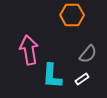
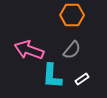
pink arrow: rotated 60 degrees counterclockwise
gray semicircle: moved 16 px left, 4 px up
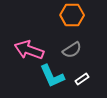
gray semicircle: rotated 18 degrees clockwise
cyan L-shape: rotated 28 degrees counterclockwise
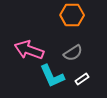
gray semicircle: moved 1 px right, 3 px down
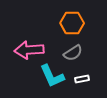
orange hexagon: moved 8 px down
pink arrow: rotated 24 degrees counterclockwise
white rectangle: rotated 24 degrees clockwise
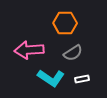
orange hexagon: moved 7 px left
cyan L-shape: moved 1 px left, 2 px down; rotated 32 degrees counterclockwise
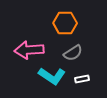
cyan L-shape: moved 1 px right, 2 px up
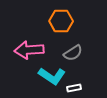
orange hexagon: moved 4 px left, 2 px up
white rectangle: moved 8 px left, 9 px down
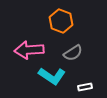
orange hexagon: rotated 20 degrees clockwise
white rectangle: moved 11 px right, 1 px up
